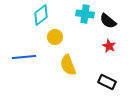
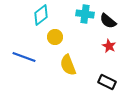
blue line: rotated 25 degrees clockwise
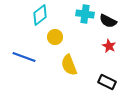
cyan diamond: moved 1 px left
black semicircle: rotated 12 degrees counterclockwise
yellow semicircle: moved 1 px right
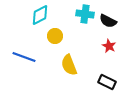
cyan diamond: rotated 10 degrees clockwise
yellow circle: moved 1 px up
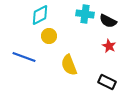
yellow circle: moved 6 px left
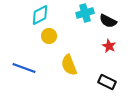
cyan cross: moved 1 px up; rotated 24 degrees counterclockwise
blue line: moved 11 px down
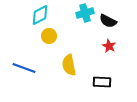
yellow semicircle: rotated 10 degrees clockwise
black rectangle: moved 5 px left; rotated 24 degrees counterclockwise
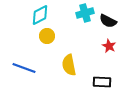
yellow circle: moved 2 px left
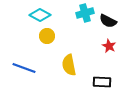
cyan diamond: rotated 55 degrees clockwise
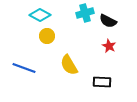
yellow semicircle: rotated 20 degrees counterclockwise
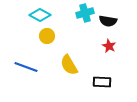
black semicircle: rotated 18 degrees counterclockwise
blue line: moved 2 px right, 1 px up
